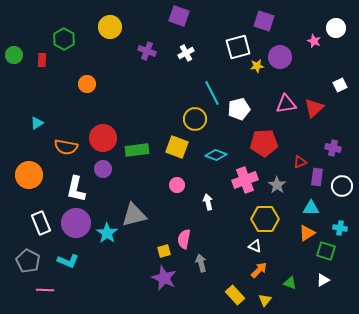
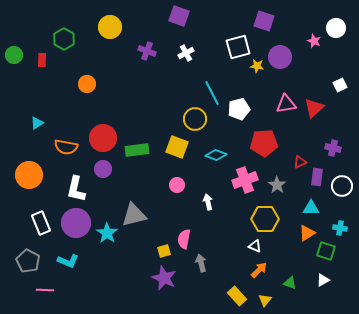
yellow star at (257, 66): rotated 16 degrees clockwise
yellow rectangle at (235, 295): moved 2 px right, 1 px down
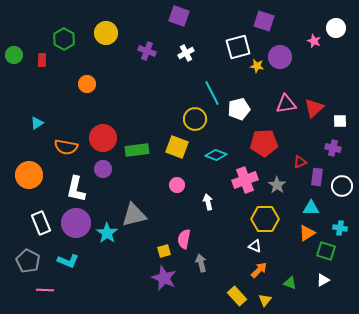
yellow circle at (110, 27): moved 4 px left, 6 px down
white square at (340, 85): moved 36 px down; rotated 24 degrees clockwise
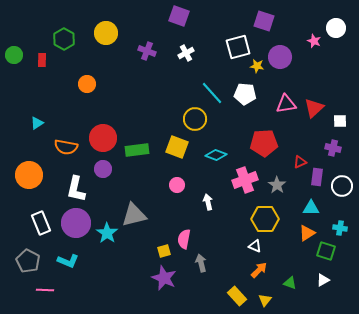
cyan line at (212, 93): rotated 15 degrees counterclockwise
white pentagon at (239, 109): moved 6 px right, 15 px up; rotated 20 degrees clockwise
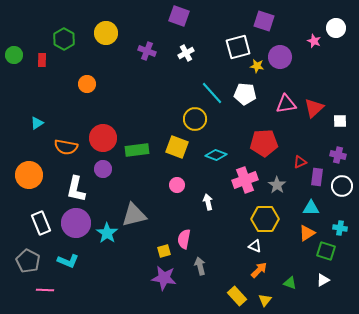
purple cross at (333, 148): moved 5 px right, 7 px down
gray arrow at (201, 263): moved 1 px left, 3 px down
purple star at (164, 278): rotated 15 degrees counterclockwise
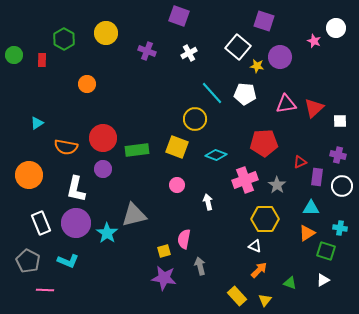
white square at (238, 47): rotated 35 degrees counterclockwise
white cross at (186, 53): moved 3 px right
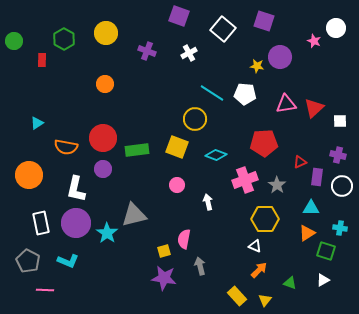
white square at (238, 47): moved 15 px left, 18 px up
green circle at (14, 55): moved 14 px up
orange circle at (87, 84): moved 18 px right
cyan line at (212, 93): rotated 15 degrees counterclockwise
white rectangle at (41, 223): rotated 10 degrees clockwise
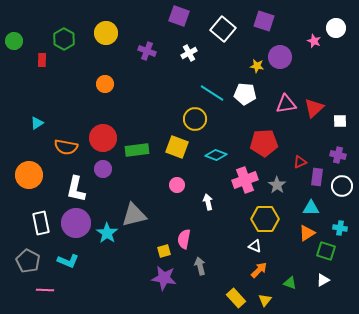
yellow rectangle at (237, 296): moved 1 px left, 2 px down
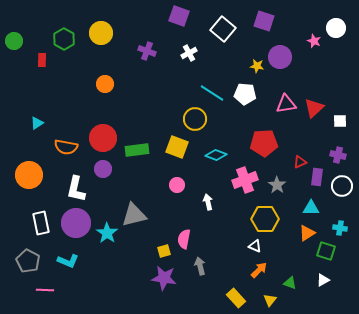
yellow circle at (106, 33): moved 5 px left
yellow triangle at (265, 300): moved 5 px right
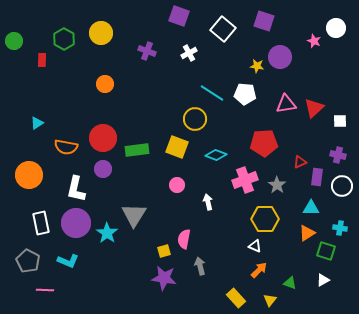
gray triangle at (134, 215): rotated 44 degrees counterclockwise
